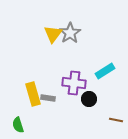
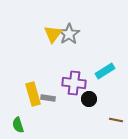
gray star: moved 1 px left, 1 px down
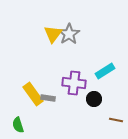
yellow rectangle: rotated 20 degrees counterclockwise
black circle: moved 5 px right
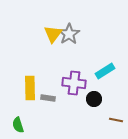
yellow rectangle: moved 3 px left, 6 px up; rotated 35 degrees clockwise
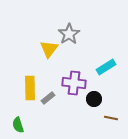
yellow triangle: moved 4 px left, 15 px down
cyan rectangle: moved 1 px right, 4 px up
gray rectangle: rotated 48 degrees counterclockwise
brown line: moved 5 px left, 2 px up
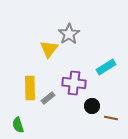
black circle: moved 2 px left, 7 px down
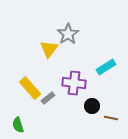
gray star: moved 1 px left
yellow rectangle: rotated 40 degrees counterclockwise
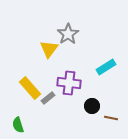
purple cross: moved 5 px left
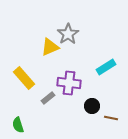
yellow triangle: moved 1 px right, 2 px up; rotated 30 degrees clockwise
yellow rectangle: moved 6 px left, 10 px up
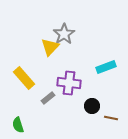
gray star: moved 4 px left
yellow triangle: rotated 24 degrees counterclockwise
cyan rectangle: rotated 12 degrees clockwise
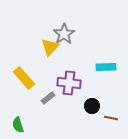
cyan rectangle: rotated 18 degrees clockwise
